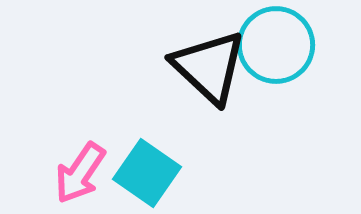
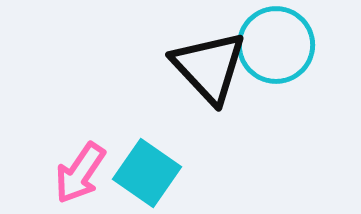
black triangle: rotated 4 degrees clockwise
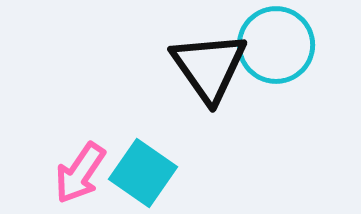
black triangle: rotated 8 degrees clockwise
cyan square: moved 4 px left
